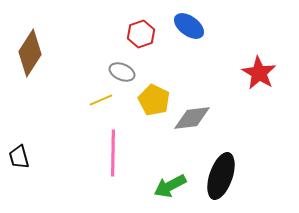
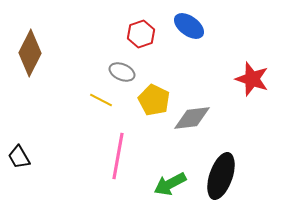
brown diamond: rotated 6 degrees counterclockwise
red star: moved 7 px left, 6 px down; rotated 12 degrees counterclockwise
yellow line: rotated 50 degrees clockwise
pink line: moved 5 px right, 3 px down; rotated 9 degrees clockwise
black trapezoid: rotated 15 degrees counterclockwise
green arrow: moved 2 px up
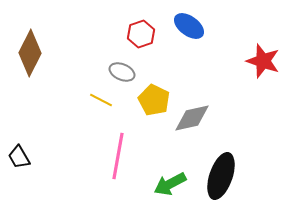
red star: moved 11 px right, 18 px up
gray diamond: rotated 6 degrees counterclockwise
